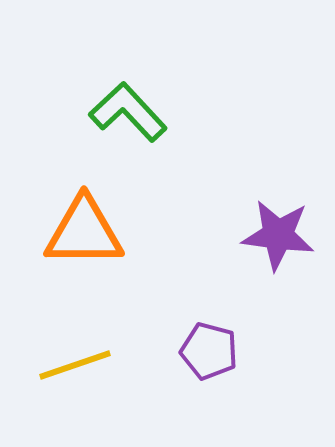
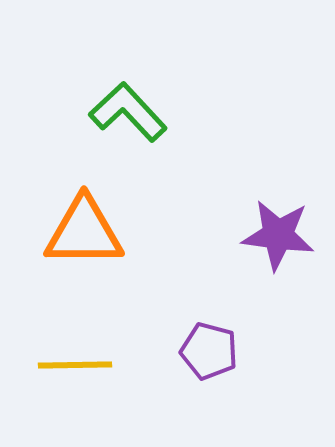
yellow line: rotated 18 degrees clockwise
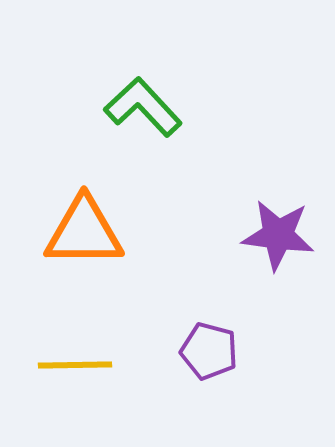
green L-shape: moved 15 px right, 5 px up
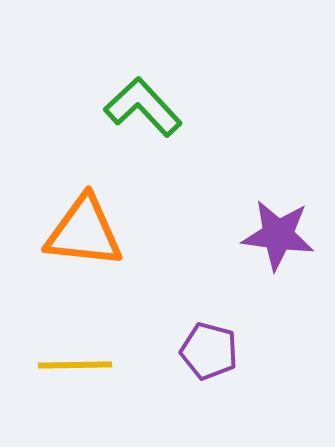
orange triangle: rotated 6 degrees clockwise
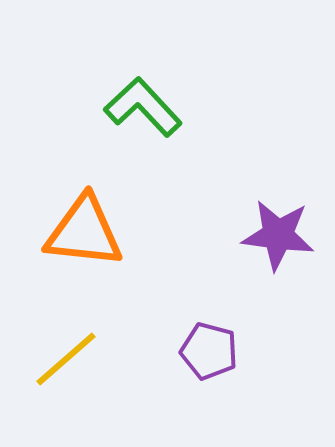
yellow line: moved 9 px left, 6 px up; rotated 40 degrees counterclockwise
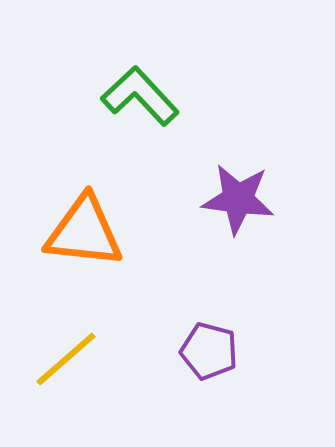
green L-shape: moved 3 px left, 11 px up
purple star: moved 40 px left, 36 px up
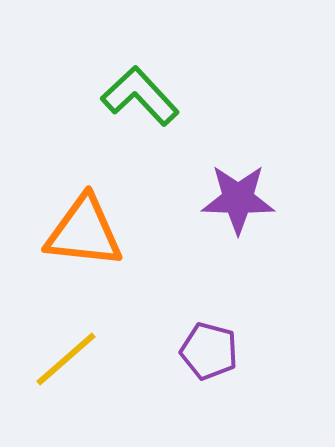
purple star: rotated 6 degrees counterclockwise
